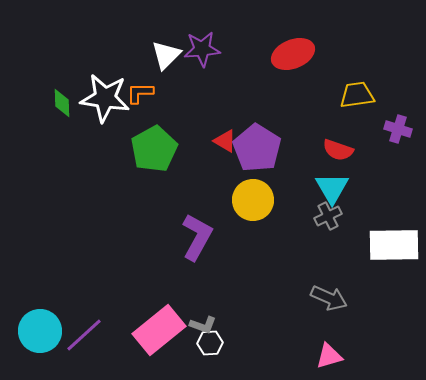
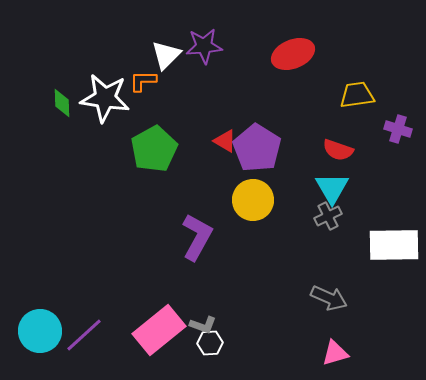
purple star: moved 2 px right, 3 px up
orange L-shape: moved 3 px right, 12 px up
pink triangle: moved 6 px right, 3 px up
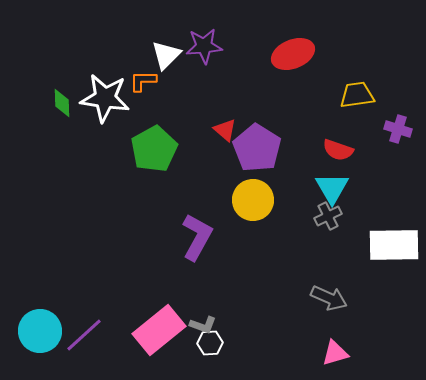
red triangle: moved 11 px up; rotated 10 degrees clockwise
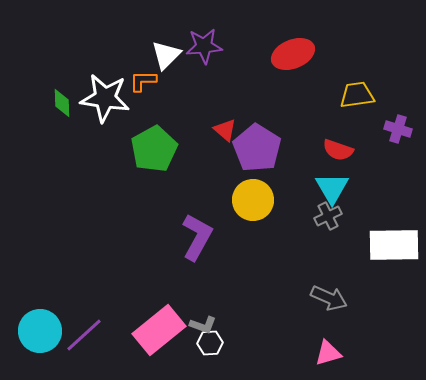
pink triangle: moved 7 px left
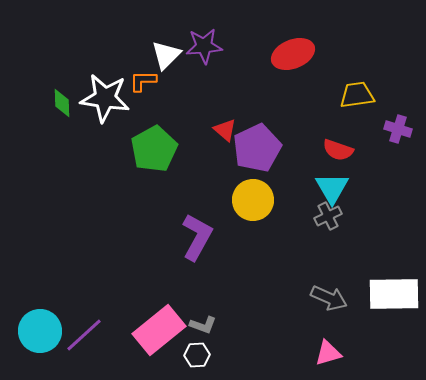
purple pentagon: rotated 15 degrees clockwise
white rectangle: moved 49 px down
white hexagon: moved 13 px left, 12 px down
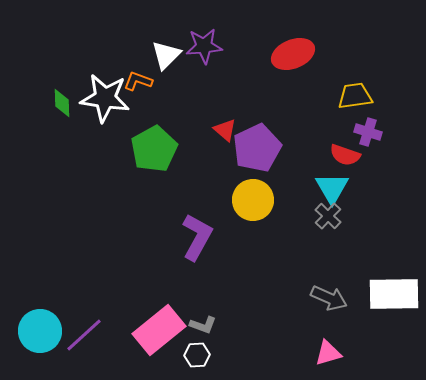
orange L-shape: moved 5 px left; rotated 20 degrees clockwise
yellow trapezoid: moved 2 px left, 1 px down
purple cross: moved 30 px left, 3 px down
red semicircle: moved 7 px right, 5 px down
gray cross: rotated 20 degrees counterclockwise
